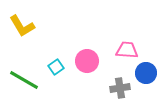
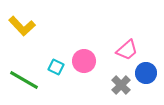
yellow L-shape: rotated 12 degrees counterclockwise
pink trapezoid: rotated 135 degrees clockwise
pink circle: moved 3 px left
cyan square: rotated 28 degrees counterclockwise
gray cross: moved 1 px right, 3 px up; rotated 36 degrees counterclockwise
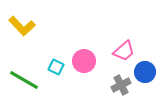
pink trapezoid: moved 3 px left, 1 px down
blue circle: moved 1 px left, 1 px up
gray cross: rotated 18 degrees clockwise
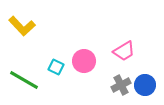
pink trapezoid: rotated 10 degrees clockwise
blue circle: moved 13 px down
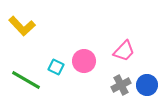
pink trapezoid: rotated 15 degrees counterclockwise
green line: moved 2 px right
blue circle: moved 2 px right
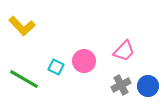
green line: moved 2 px left, 1 px up
blue circle: moved 1 px right, 1 px down
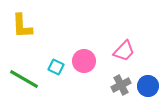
yellow L-shape: rotated 40 degrees clockwise
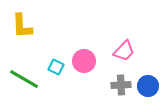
gray cross: rotated 24 degrees clockwise
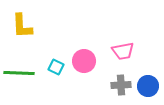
pink trapezoid: moved 1 px left; rotated 35 degrees clockwise
green line: moved 5 px left, 6 px up; rotated 28 degrees counterclockwise
